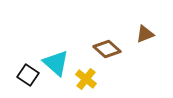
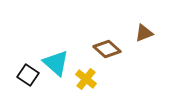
brown triangle: moved 1 px left, 1 px up
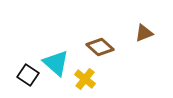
brown diamond: moved 7 px left, 2 px up
yellow cross: moved 1 px left
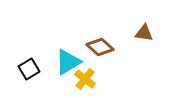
brown triangle: rotated 30 degrees clockwise
cyan triangle: moved 12 px right, 1 px up; rotated 48 degrees clockwise
black square: moved 1 px right, 6 px up; rotated 25 degrees clockwise
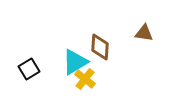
brown diamond: rotated 52 degrees clockwise
cyan triangle: moved 7 px right
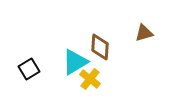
brown triangle: rotated 24 degrees counterclockwise
yellow cross: moved 5 px right
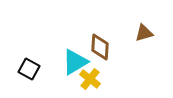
black square: rotated 30 degrees counterclockwise
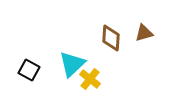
brown diamond: moved 11 px right, 9 px up
cyan triangle: moved 3 px left, 2 px down; rotated 12 degrees counterclockwise
black square: moved 1 px down
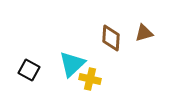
yellow cross: rotated 25 degrees counterclockwise
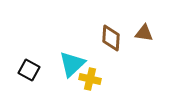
brown triangle: rotated 24 degrees clockwise
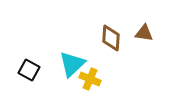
yellow cross: rotated 10 degrees clockwise
